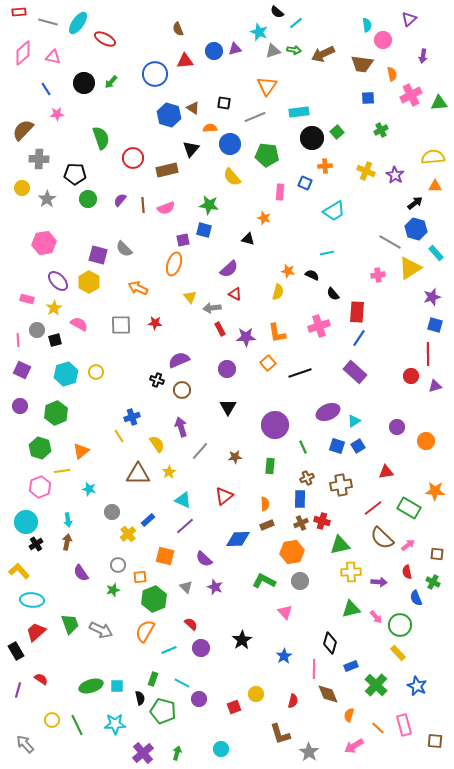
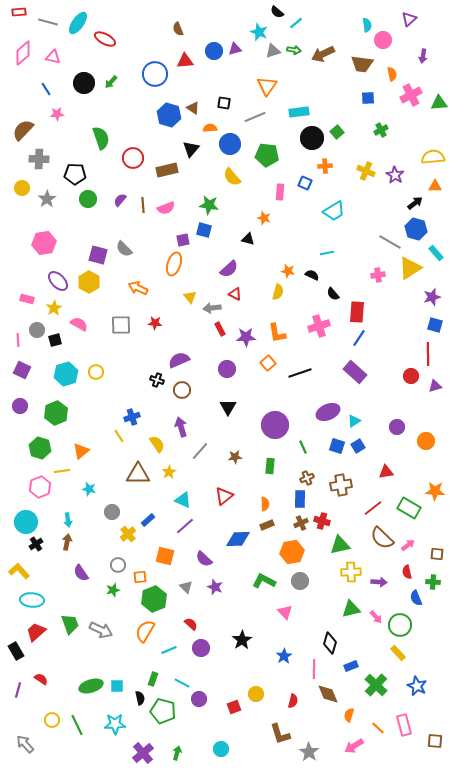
green cross at (433, 582): rotated 24 degrees counterclockwise
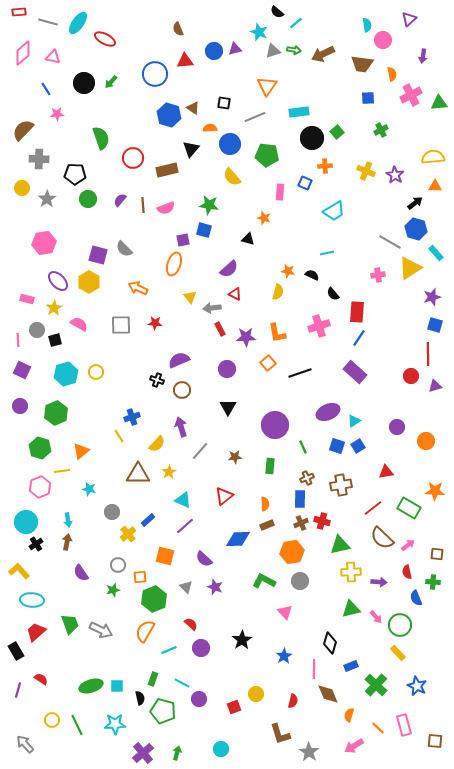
yellow semicircle at (157, 444): rotated 78 degrees clockwise
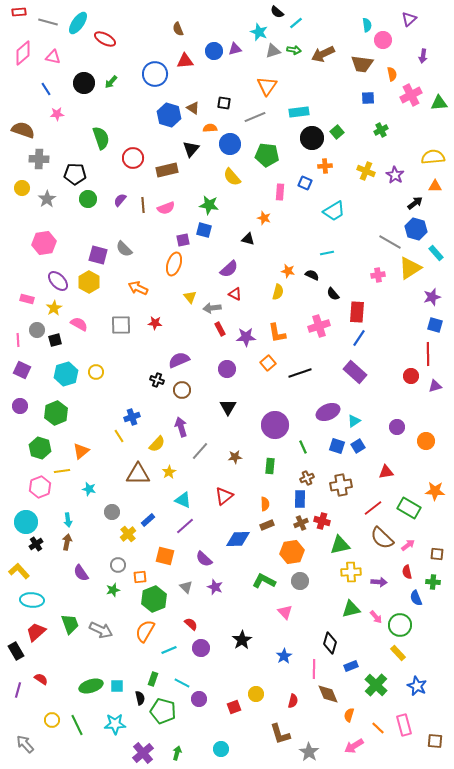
brown semicircle at (23, 130): rotated 65 degrees clockwise
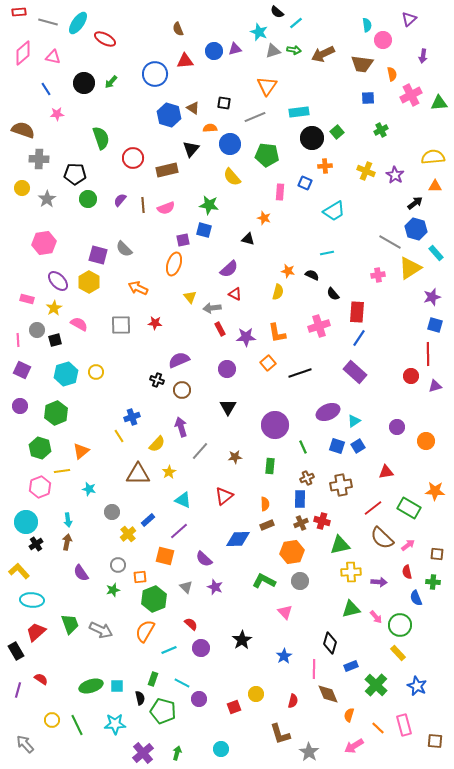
purple line at (185, 526): moved 6 px left, 5 px down
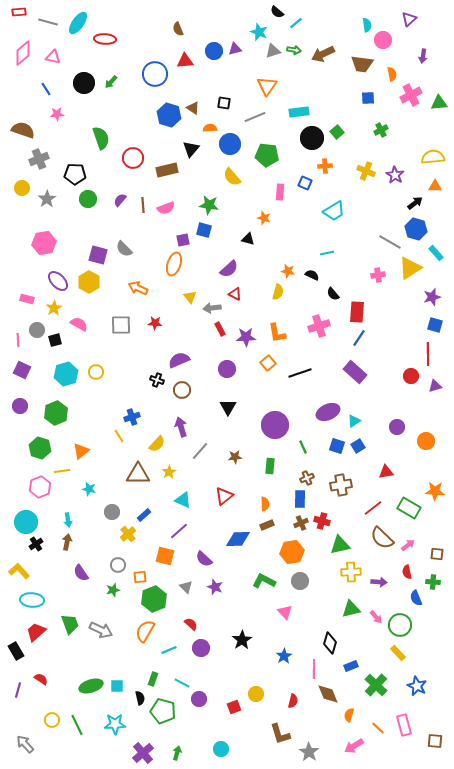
red ellipse at (105, 39): rotated 25 degrees counterclockwise
gray cross at (39, 159): rotated 24 degrees counterclockwise
blue rectangle at (148, 520): moved 4 px left, 5 px up
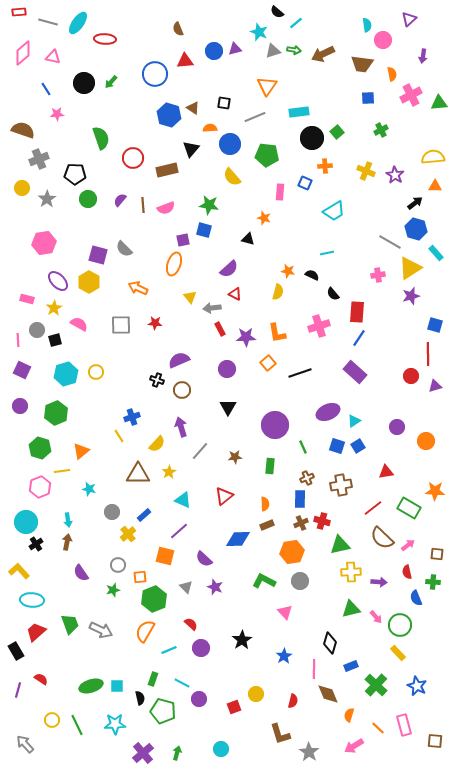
purple star at (432, 297): moved 21 px left, 1 px up
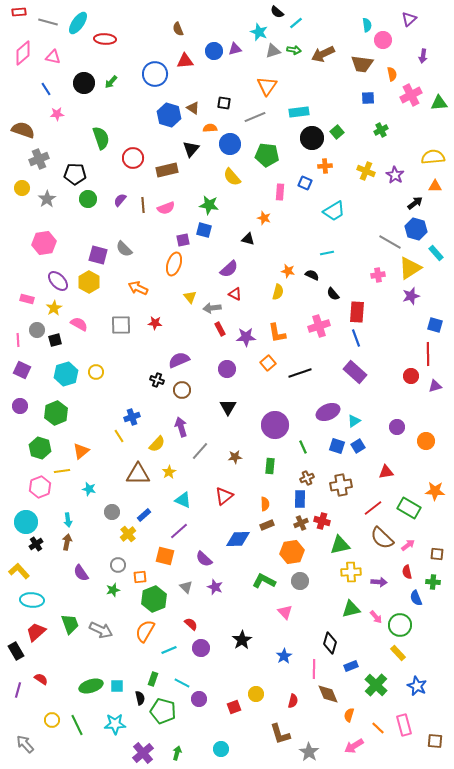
blue line at (359, 338): moved 3 px left; rotated 54 degrees counterclockwise
